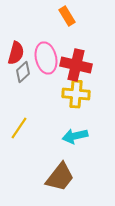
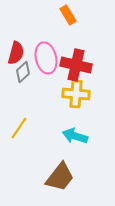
orange rectangle: moved 1 px right, 1 px up
cyan arrow: rotated 30 degrees clockwise
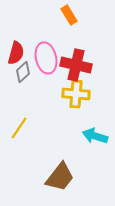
orange rectangle: moved 1 px right
cyan arrow: moved 20 px right
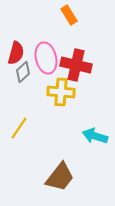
yellow cross: moved 15 px left, 2 px up
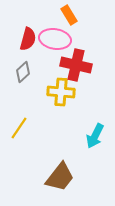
red semicircle: moved 12 px right, 14 px up
pink ellipse: moved 9 px right, 19 px up; rotated 68 degrees counterclockwise
cyan arrow: rotated 80 degrees counterclockwise
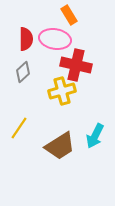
red semicircle: moved 2 px left; rotated 15 degrees counterclockwise
yellow cross: moved 1 px right, 1 px up; rotated 20 degrees counterclockwise
brown trapezoid: moved 31 px up; rotated 20 degrees clockwise
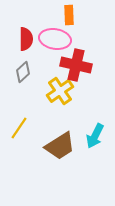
orange rectangle: rotated 30 degrees clockwise
yellow cross: moved 2 px left; rotated 20 degrees counterclockwise
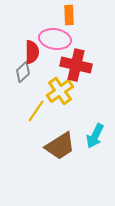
red semicircle: moved 6 px right, 13 px down
yellow line: moved 17 px right, 17 px up
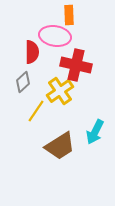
pink ellipse: moved 3 px up
gray diamond: moved 10 px down
cyan arrow: moved 4 px up
